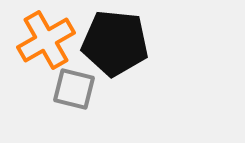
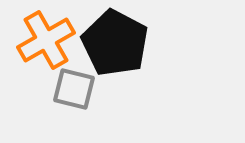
black pentagon: rotated 22 degrees clockwise
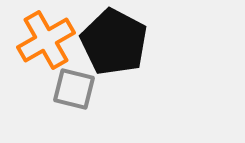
black pentagon: moved 1 px left, 1 px up
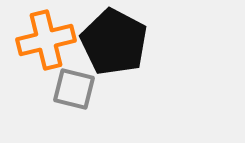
orange cross: rotated 16 degrees clockwise
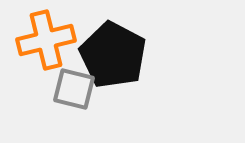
black pentagon: moved 1 px left, 13 px down
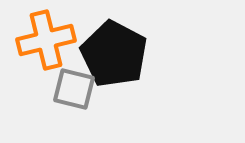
black pentagon: moved 1 px right, 1 px up
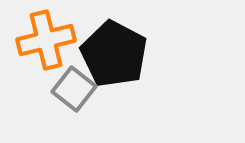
gray square: rotated 24 degrees clockwise
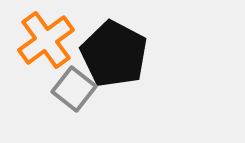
orange cross: rotated 22 degrees counterclockwise
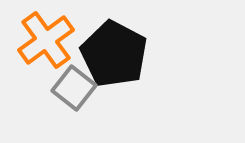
gray square: moved 1 px up
